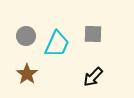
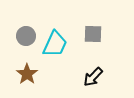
cyan trapezoid: moved 2 px left
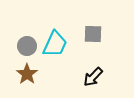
gray circle: moved 1 px right, 10 px down
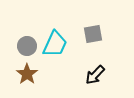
gray square: rotated 12 degrees counterclockwise
black arrow: moved 2 px right, 2 px up
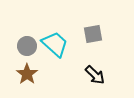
cyan trapezoid: rotated 72 degrees counterclockwise
black arrow: rotated 90 degrees counterclockwise
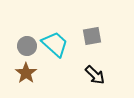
gray square: moved 1 px left, 2 px down
brown star: moved 1 px left, 1 px up
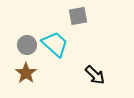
gray square: moved 14 px left, 20 px up
gray circle: moved 1 px up
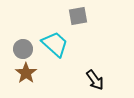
gray circle: moved 4 px left, 4 px down
black arrow: moved 5 px down; rotated 10 degrees clockwise
